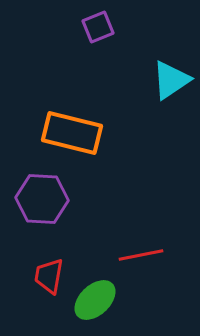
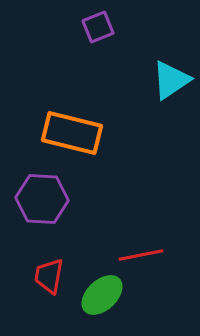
green ellipse: moved 7 px right, 5 px up
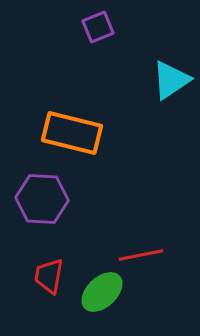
green ellipse: moved 3 px up
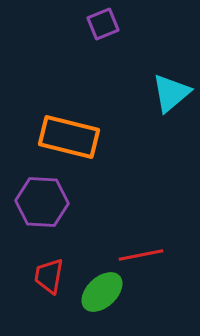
purple square: moved 5 px right, 3 px up
cyan triangle: moved 13 px down; rotated 6 degrees counterclockwise
orange rectangle: moved 3 px left, 4 px down
purple hexagon: moved 3 px down
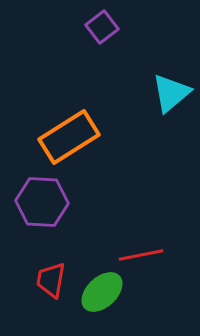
purple square: moved 1 px left, 3 px down; rotated 16 degrees counterclockwise
orange rectangle: rotated 46 degrees counterclockwise
red trapezoid: moved 2 px right, 4 px down
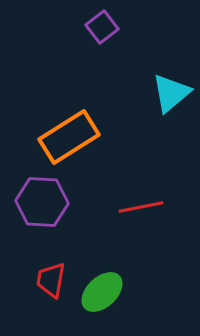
red line: moved 48 px up
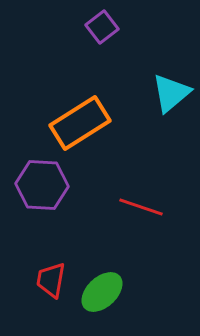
orange rectangle: moved 11 px right, 14 px up
purple hexagon: moved 17 px up
red line: rotated 30 degrees clockwise
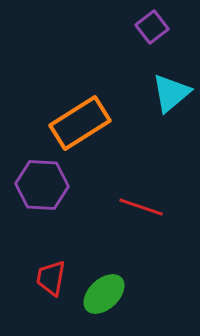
purple square: moved 50 px right
red trapezoid: moved 2 px up
green ellipse: moved 2 px right, 2 px down
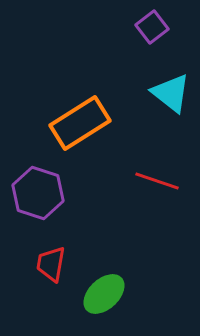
cyan triangle: rotated 42 degrees counterclockwise
purple hexagon: moved 4 px left, 8 px down; rotated 15 degrees clockwise
red line: moved 16 px right, 26 px up
red trapezoid: moved 14 px up
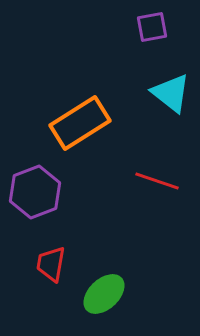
purple square: rotated 28 degrees clockwise
purple hexagon: moved 3 px left, 1 px up; rotated 21 degrees clockwise
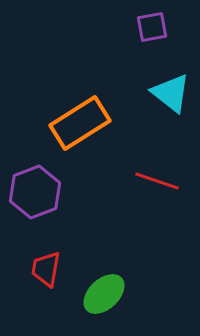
red trapezoid: moved 5 px left, 5 px down
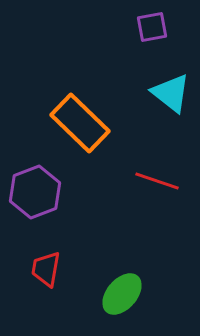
orange rectangle: rotated 76 degrees clockwise
green ellipse: moved 18 px right; rotated 6 degrees counterclockwise
